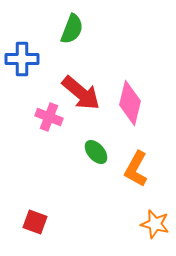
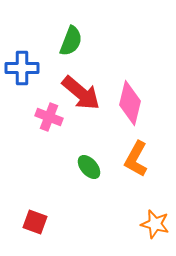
green semicircle: moved 1 px left, 12 px down
blue cross: moved 9 px down
green ellipse: moved 7 px left, 15 px down
orange L-shape: moved 10 px up
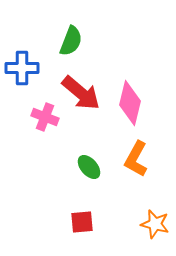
pink cross: moved 4 px left
red square: moved 47 px right; rotated 25 degrees counterclockwise
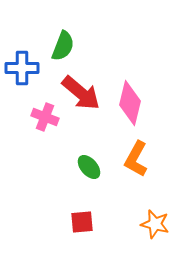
green semicircle: moved 8 px left, 5 px down
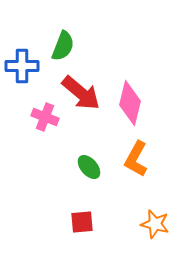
blue cross: moved 2 px up
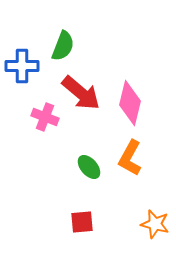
orange L-shape: moved 6 px left, 1 px up
